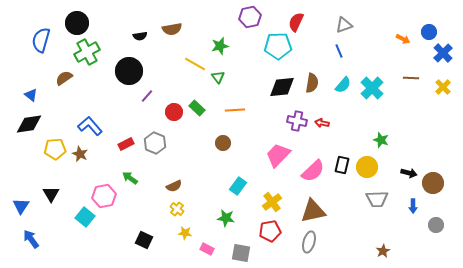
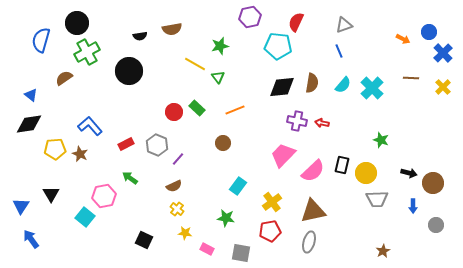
cyan pentagon at (278, 46): rotated 8 degrees clockwise
purple line at (147, 96): moved 31 px right, 63 px down
orange line at (235, 110): rotated 18 degrees counterclockwise
gray hexagon at (155, 143): moved 2 px right, 2 px down
pink trapezoid at (278, 155): moved 5 px right
yellow circle at (367, 167): moved 1 px left, 6 px down
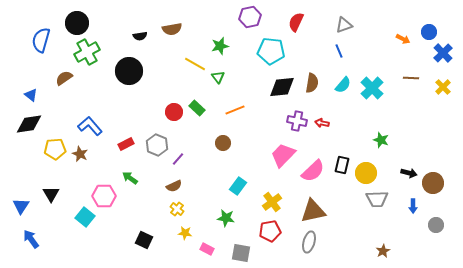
cyan pentagon at (278, 46): moved 7 px left, 5 px down
pink hexagon at (104, 196): rotated 10 degrees clockwise
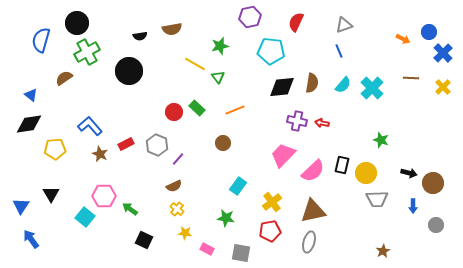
brown star at (80, 154): moved 20 px right
green arrow at (130, 178): moved 31 px down
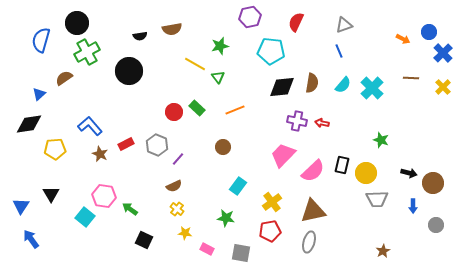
blue triangle at (31, 95): moved 8 px right, 1 px up; rotated 40 degrees clockwise
brown circle at (223, 143): moved 4 px down
pink hexagon at (104, 196): rotated 10 degrees clockwise
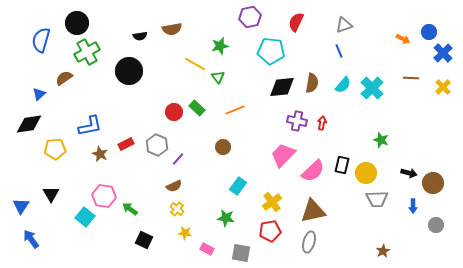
red arrow at (322, 123): rotated 88 degrees clockwise
blue L-shape at (90, 126): rotated 120 degrees clockwise
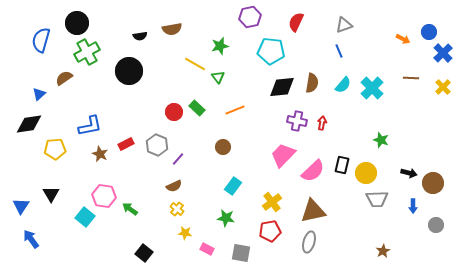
cyan rectangle at (238, 186): moved 5 px left
black square at (144, 240): moved 13 px down; rotated 12 degrees clockwise
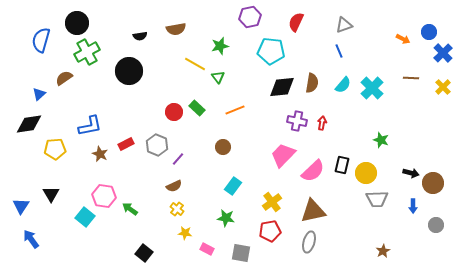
brown semicircle at (172, 29): moved 4 px right
black arrow at (409, 173): moved 2 px right
